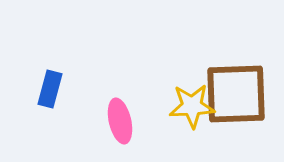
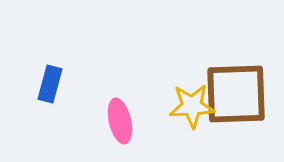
blue rectangle: moved 5 px up
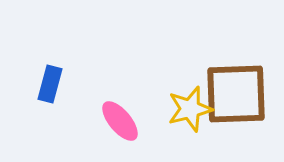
yellow star: moved 2 px left, 3 px down; rotated 12 degrees counterclockwise
pink ellipse: rotated 27 degrees counterclockwise
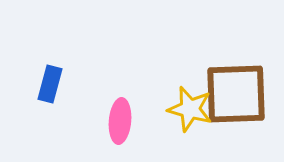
yellow star: rotated 30 degrees clockwise
pink ellipse: rotated 45 degrees clockwise
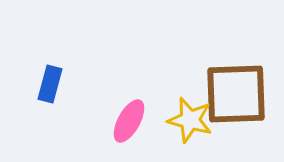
yellow star: moved 11 px down
pink ellipse: moved 9 px right; rotated 24 degrees clockwise
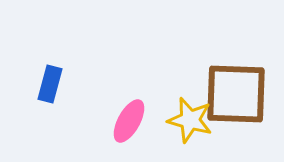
brown square: rotated 4 degrees clockwise
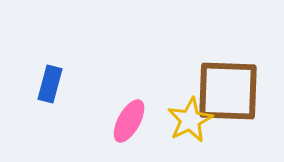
brown square: moved 8 px left, 3 px up
yellow star: rotated 30 degrees clockwise
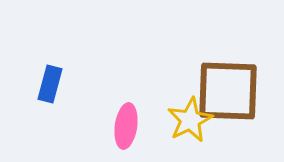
pink ellipse: moved 3 px left, 5 px down; rotated 21 degrees counterclockwise
